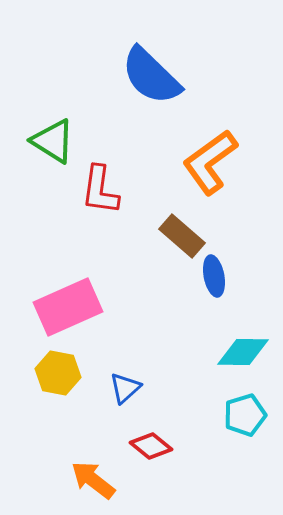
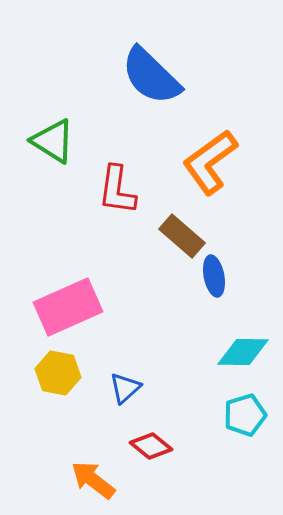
red L-shape: moved 17 px right
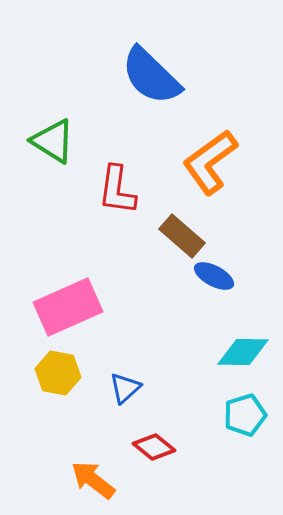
blue ellipse: rotated 51 degrees counterclockwise
red diamond: moved 3 px right, 1 px down
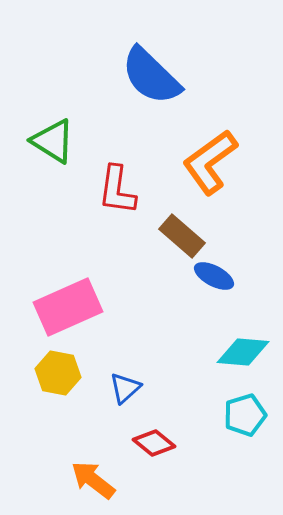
cyan diamond: rotated 4 degrees clockwise
red diamond: moved 4 px up
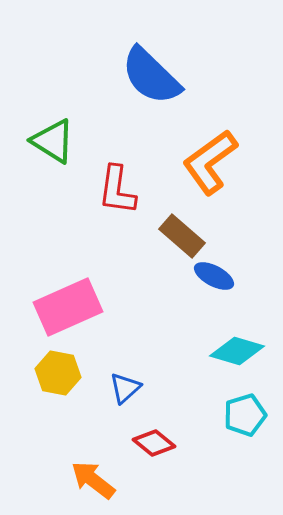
cyan diamond: moved 6 px left, 1 px up; rotated 12 degrees clockwise
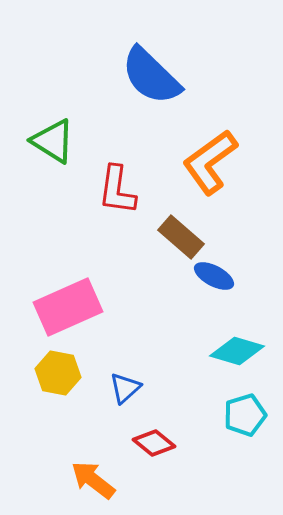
brown rectangle: moved 1 px left, 1 px down
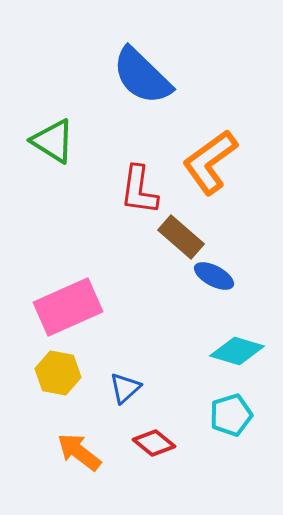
blue semicircle: moved 9 px left
red L-shape: moved 22 px right
cyan pentagon: moved 14 px left
orange arrow: moved 14 px left, 28 px up
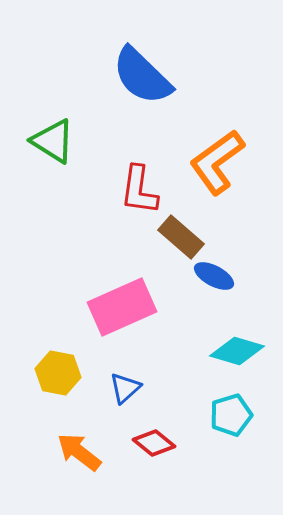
orange L-shape: moved 7 px right
pink rectangle: moved 54 px right
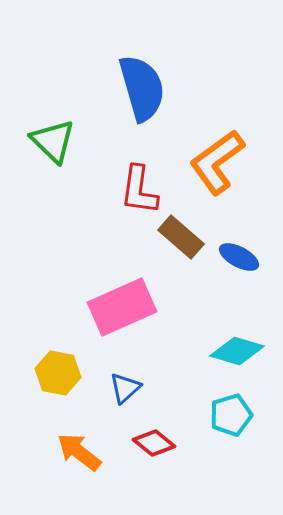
blue semicircle: moved 12 px down; rotated 150 degrees counterclockwise
green triangle: rotated 12 degrees clockwise
blue ellipse: moved 25 px right, 19 px up
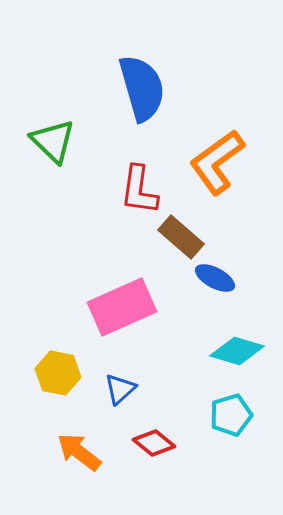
blue ellipse: moved 24 px left, 21 px down
blue triangle: moved 5 px left, 1 px down
